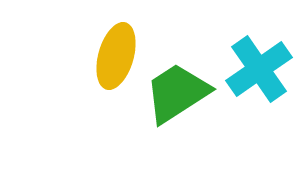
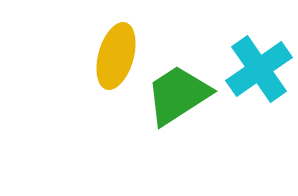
green trapezoid: moved 1 px right, 2 px down
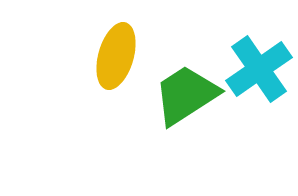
green trapezoid: moved 8 px right
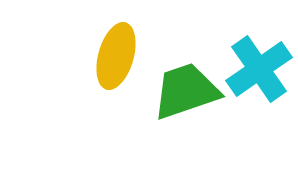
green trapezoid: moved 4 px up; rotated 14 degrees clockwise
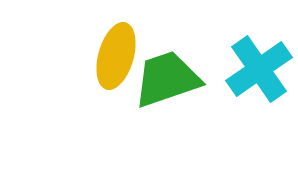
green trapezoid: moved 19 px left, 12 px up
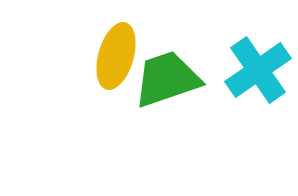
cyan cross: moved 1 px left, 1 px down
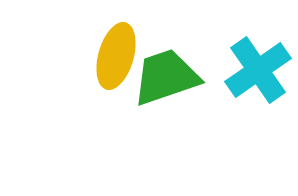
green trapezoid: moved 1 px left, 2 px up
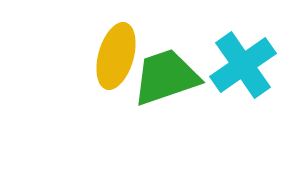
cyan cross: moved 15 px left, 5 px up
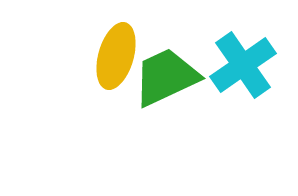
green trapezoid: rotated 6 degrees counterclockwise
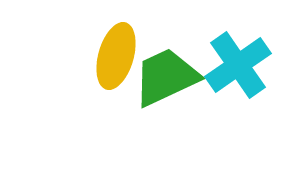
cyan cross: moved 5 px left
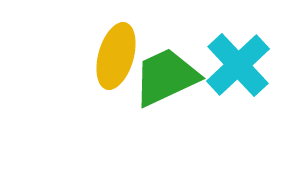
cyan cross: rotated 8 degrees counterclockwise
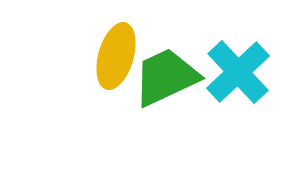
cyan cross: moved 7 px down
